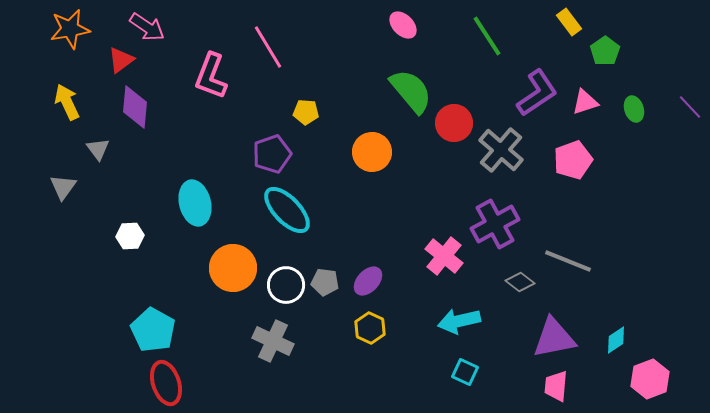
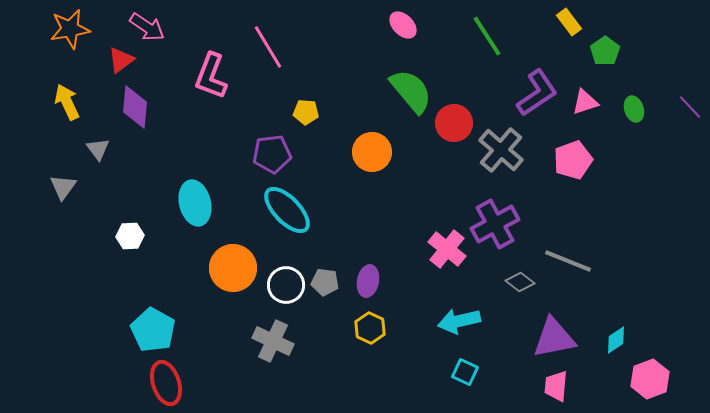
purple pentagon at (272, 154): rotated 12 degrees clockwise
pink cross at (444, 256): moved 3 px right, 7 px up
purple ellipse at (368, 281): rotated 32 degrees counterclockwise
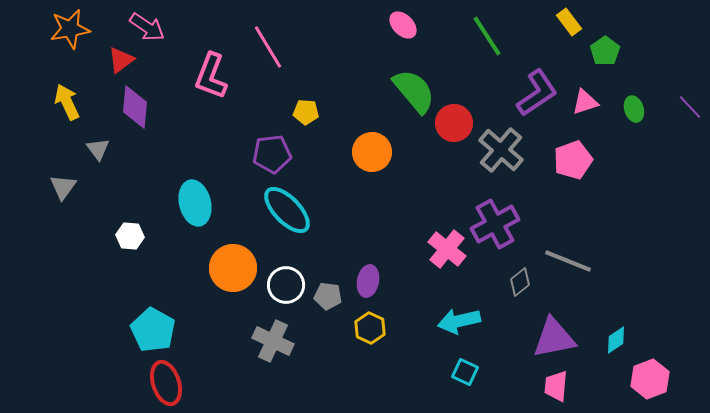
green semicircle at (411, 91): moved 3 px right
white hexagon at (130, 236): rotated 8 degrees clockwise
gray pentagon at (325, 282): moved 3 px right, 14 px down
gray diamond at (520, 282): rotated 76 degrees counterclockwise
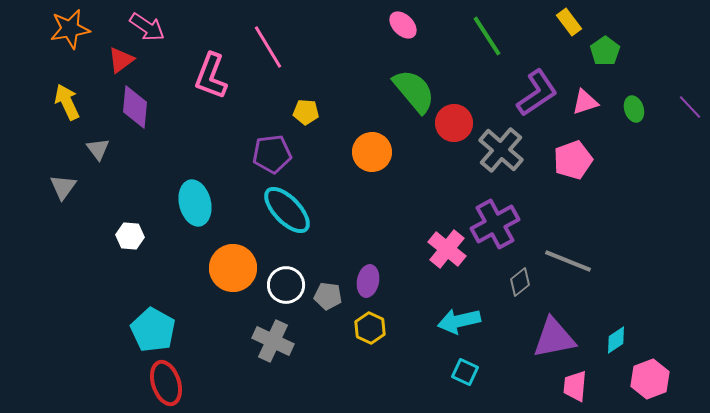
pink trapezoid at (556, 386): moved 19 px right
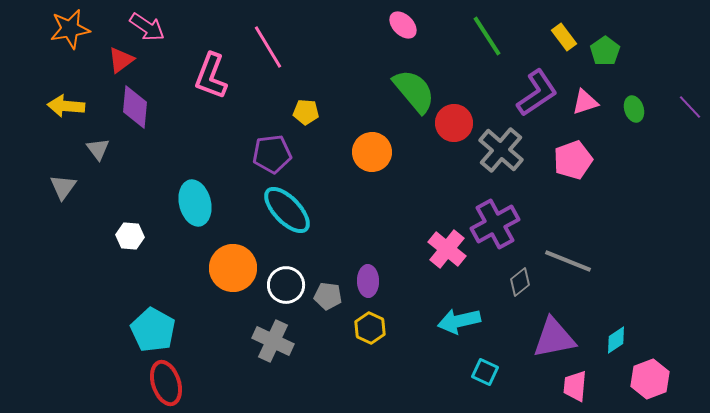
yellow rectangle at (569, 22): moved 5 px left, 15 px down
yellow arrow at (67, 102): moved 1 px left, 4 px down; rotated 60 degrees counterclockwise
purple ellipse at (368, 281): rotated 12 degrees counterclockwise
cyan square at (465, 372): moved 20 px right
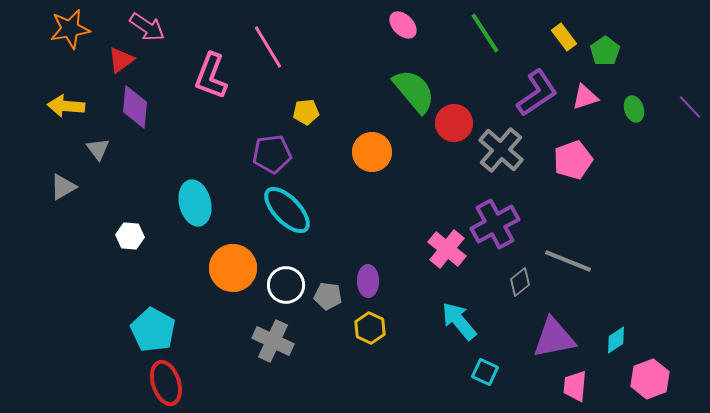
green line at (487, 36): moved 2 px left, 3 px up
pink triangle at (585, 102): moved 5 px up
yellow pentagon at (306, 112): rotated 10 degrees counterclockwise
gray triangle at (63, 187): rotated 24 degrees clockwise
cyan arrow at (459, 321): rotated 63 degrees clockwise
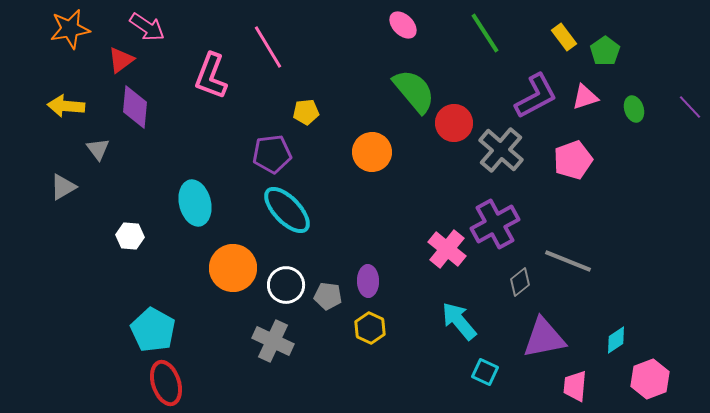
purple L-shape at (537, 93): moved 1 px left, 3 px down; rotated 6 degrees clockwise
purple triangle at (554, 338): moved 10 px left
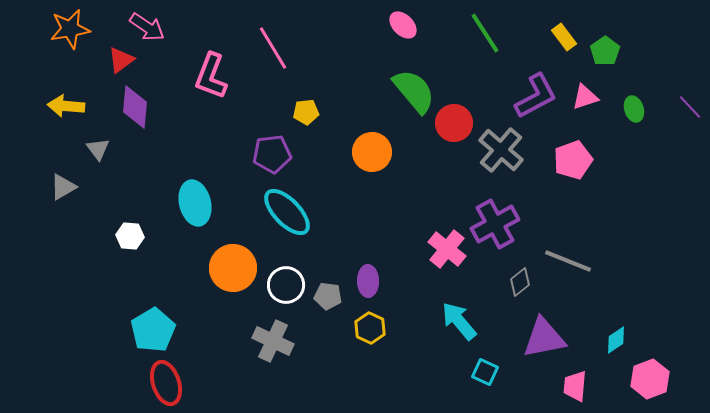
pink line at (268, 47): moved 5 px right, 1 px down
cyan ellipse at (287, 210): moved 2 px down
cyan pentagon at (153, 330): rotated 12 degrees clockwise
